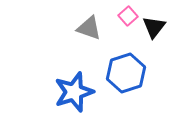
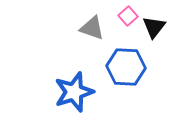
gray triangle: moved 3 px right
blue hexagon: moved 6 px up; rotated 21 degrees clockwise
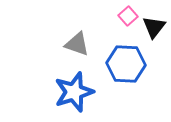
gray triangle: moved 15 px left, 16 px down
blue hexagon: moved 3 px up
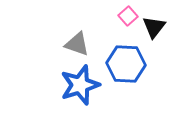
blue star: moved 6 px right, 7 px up
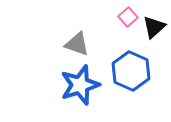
pink square: moved 1 px down
black triangle: rotated 10 degrees clockwise
blue hexagon: moved 5 px right, 7 px down; rotated 21 degrees clockwise
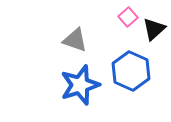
black triangle: moved 2 px down
gray triangle: moved 2 px left, 4 px up
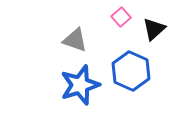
pink square: moved 7 px left
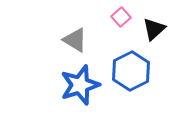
gray triangle: rotated 12 degrees clockwise
blue hexagon: rotated 9 degrees clockwise
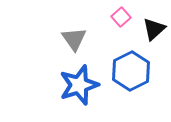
gray triangle: moved 1 px left, 1 px up; rotated 24 degrees clockwise
blue star: moved 1 px left
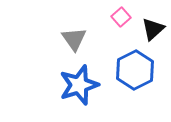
black triangle: moved 1 px left
blue hexagon: moved 4 px right, 1 px up
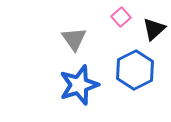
black triangle: moved 1 px right
